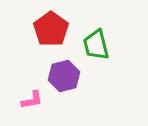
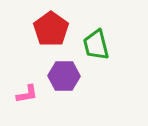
purple hexagon: rotated 16 degrees clockwise
pink L-shape: moved 5 px left, 6 px up
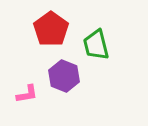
purple hexagon: rotated 20 degrees clockwise
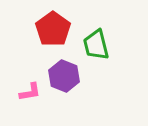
red pentagon: moved 2 px right
pink L-shape: moved 3 px right, 2 px up
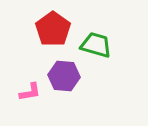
green trapezoid: rotated 120 degrees clockwise
purple hexagon: rotated 16 degrees counterclockwise
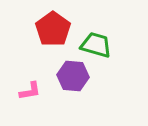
purple hexagon: moved 9 px right
pink L-shape: moved 1 px up
